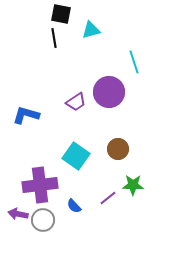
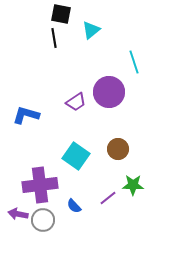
cyan triangle: rotated 24 degrees counterclockwise
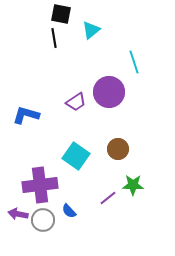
blue semicircle: moved 5 px left, 5 px down
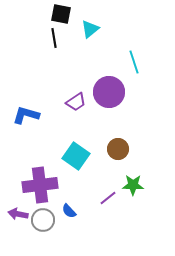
cyan triangle: moved 1 px left, 1 px up
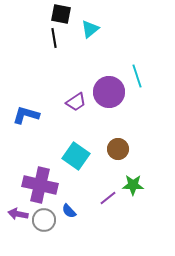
cyan line: moved 3 px right, 14 px down
purple cross: rotated 20 degrees clockwise
gray circle: moved 1 px right
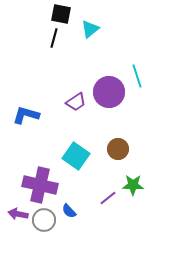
black line: rotated 24 degrees clockwise
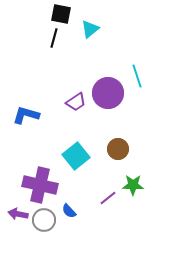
purple circle: moved 1 px left, 1 px down
cyan square: rotated 16 degrees clockwise
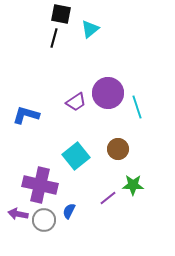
cyan line: moved 31 px down
blue semicircle: rotated 70 degrees clockwise
